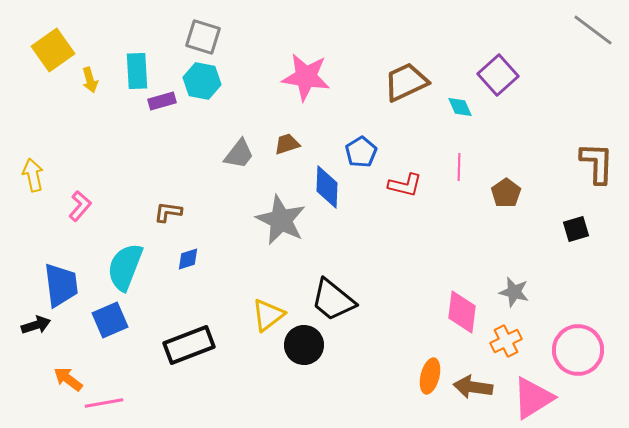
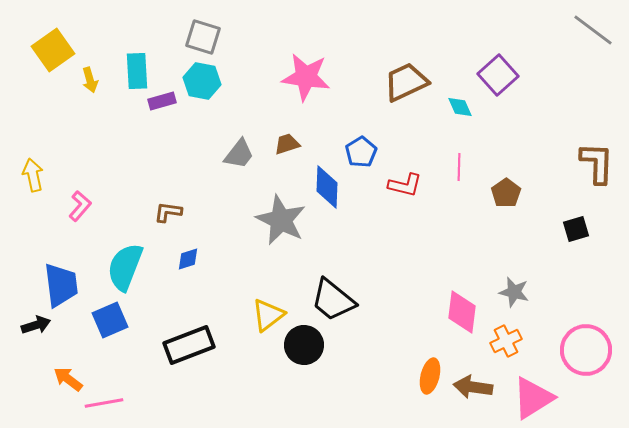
pink circle at (578, 350): moved 8 px right
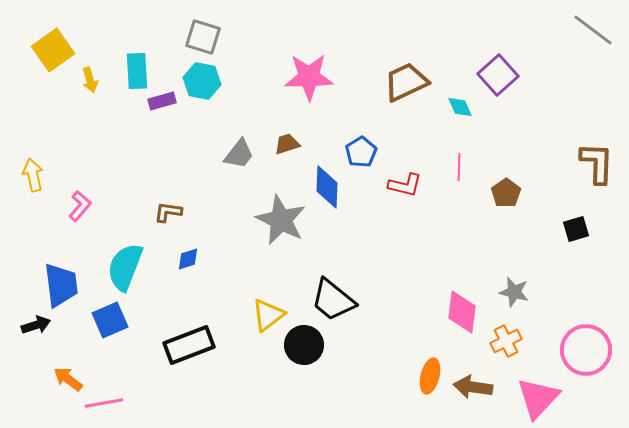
pink star at (306, 77): moved 3 px right; rotated 9 degrees counterclockwise
pink triangle at (533, 398): moved 5 px right; rotated 15 degrees counterclockwise
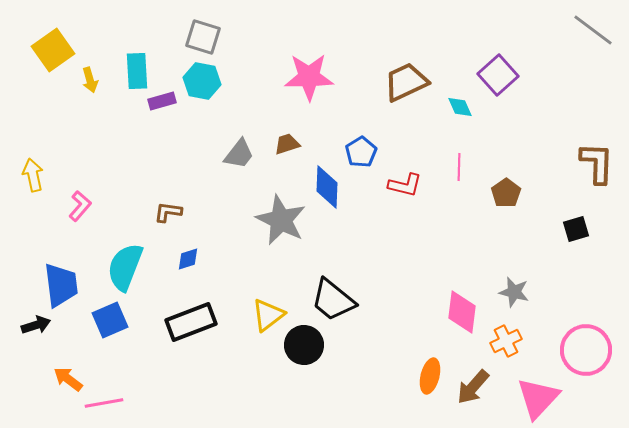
black rectangle at (189, 345): moved 2 px right, 23 px up
brown arrow at (473, 387): rotated 57 degrees counterclockwise
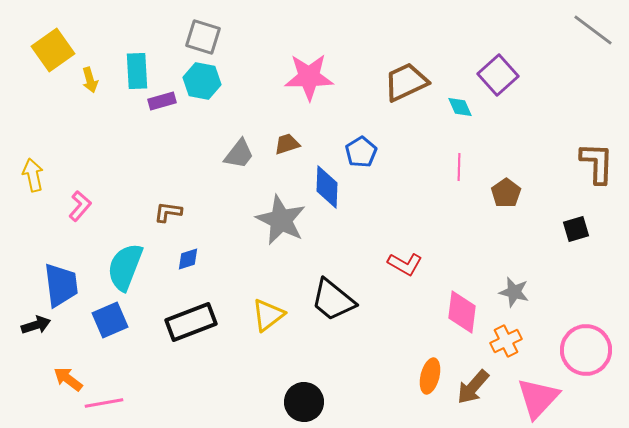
red L-shape at (405, 185): moved 79 px down; rotated 16 degrees clockwise
black circle at (304, 345): moved 57 px down
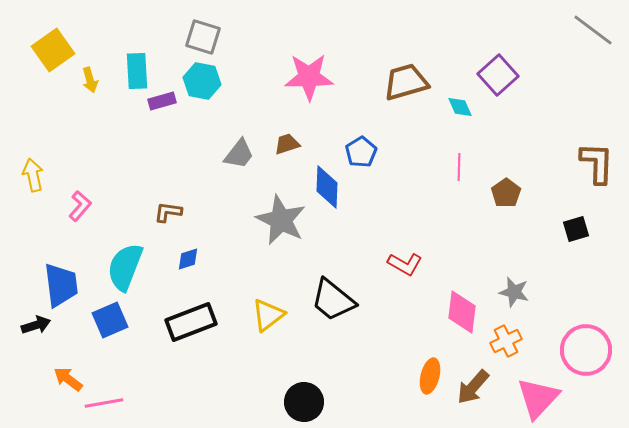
brown trapezoid at (406, 82): rotated 9 degrees clockwise
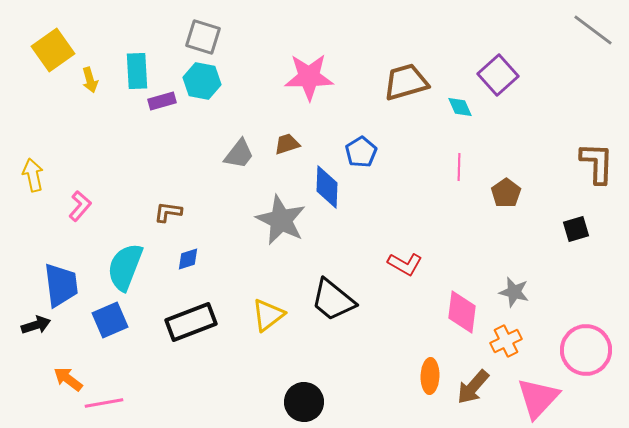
orange ellipse at (430, 376): rotated 12 degrees counterclockwise
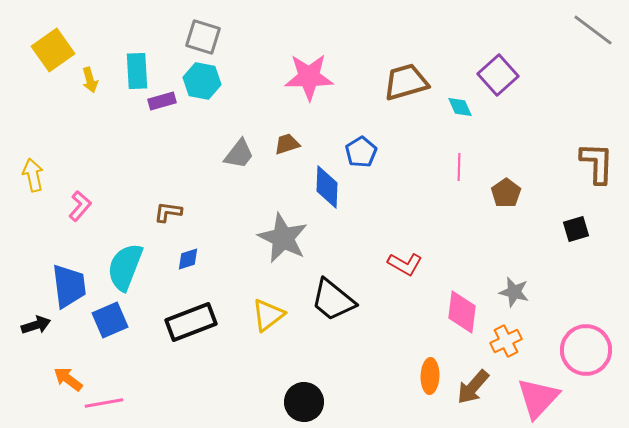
gray star at (281, 220): moved 2 px right, 18 px down
blue trapezoid at (61, 285): moved 8 px right, 1 px down
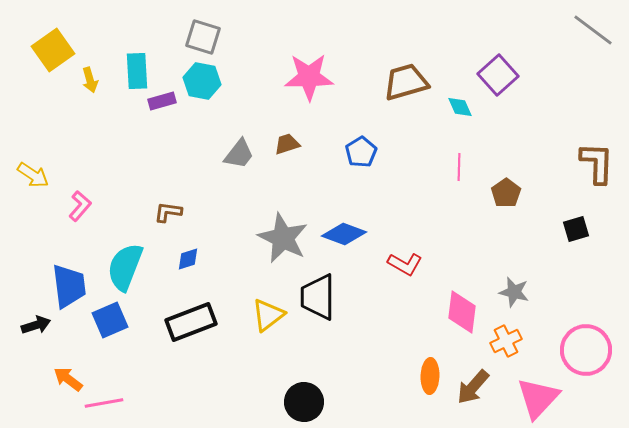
yellow arrow at (33, 175): rotated 136 degrees clockwise
blue diamond at (327, 187): moved 17 px right, 47 px down; rotated 72 degrees counterclockwise
black trapezoid at (333, 300): moved 15 px left, 3 px up; rotated 51 degrees clockwise
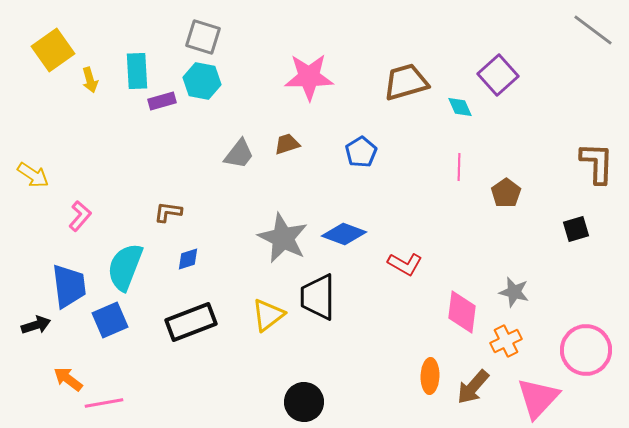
pink L-shape at (80, 206): moved 10 px down
